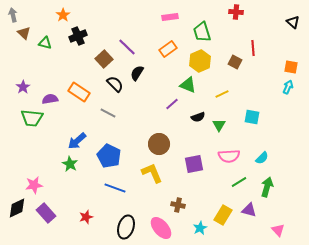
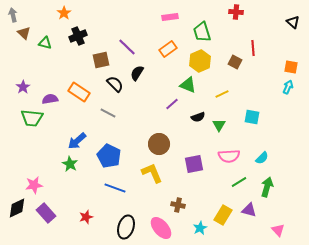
orange star at (63, 15): moved 1 px right, 2 px up
brown square at (104, 59): moved 3 px left, 1 px down; rotated 30 degrees clockwise
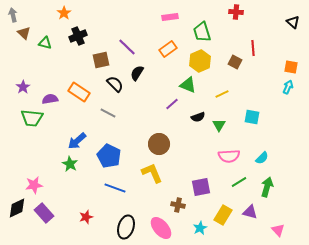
purple square at (194, 164): moved 7 px right, 23 px down
purple triangle at (249, 210): moved 1 px right, 2 px down
purple rectangle at (46, 213): moved 2 px left
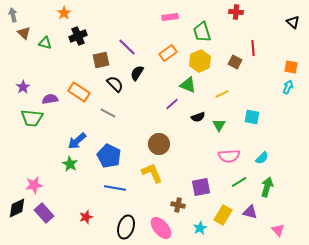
orange rectangle at (168, 49): moved 4 px down
blue line at (115, 188): rotated 10 degrees counterclockwise
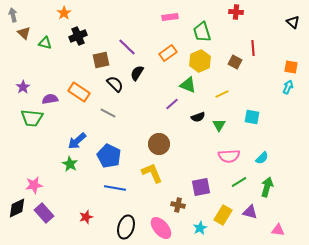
pink triangle at (278, 230): rotated 40 degrees counterclockwise
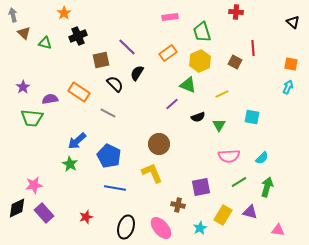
orange square at (291, 67): moved 3 px up
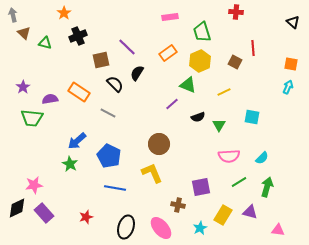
yellow line at (222, 94): moved 2 px right, 2 px up
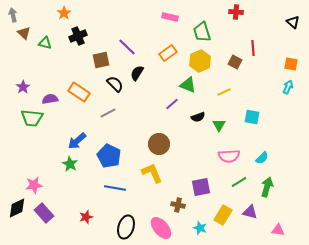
pink rectangle at (170, 17): rotated 21 degrees clockwise
gray line at (108, 113): rotated 56 degrees counterclockwise
cyan star at (200, 228): rotated 24 degrees counterclockwise
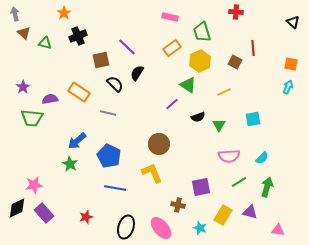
gray arrow at (13, 15): moved 2 px right, 1 px up
orange rectangle at (168, 53): moved 4 px right, 5 px up
green triangle at (188, 85): rotated 12 degrees clockwise
gray line at (108, 113): rotated 42 degrees clockwise
cyan square at (252, 117): moved 1 px right, 2 px down; rotated 21 degrees counterclockwise
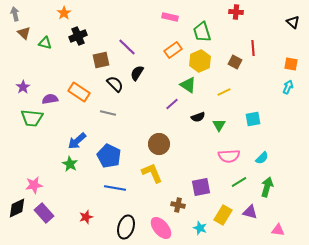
orange rectangle at (172, 48): moved 1 px right, 2 px down
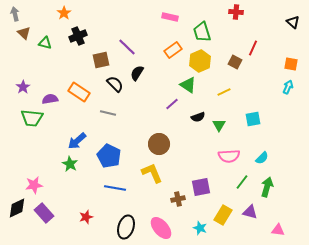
red line at (253, 48): rotated 28 degrees clockwise
green line at (239, 182): moved 3 px right; rotated 21 degrees counterclockwise
brown cross at (178, 205): moved 6 px up; rotated 24 degrees counterclockwise
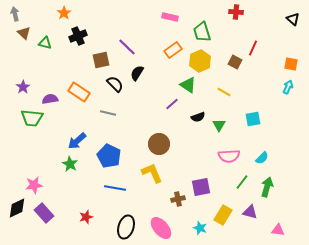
black triangle at (293, 22): moved 3 px up
yellow line at (224, 92): rotated 56 degrees clockwise
